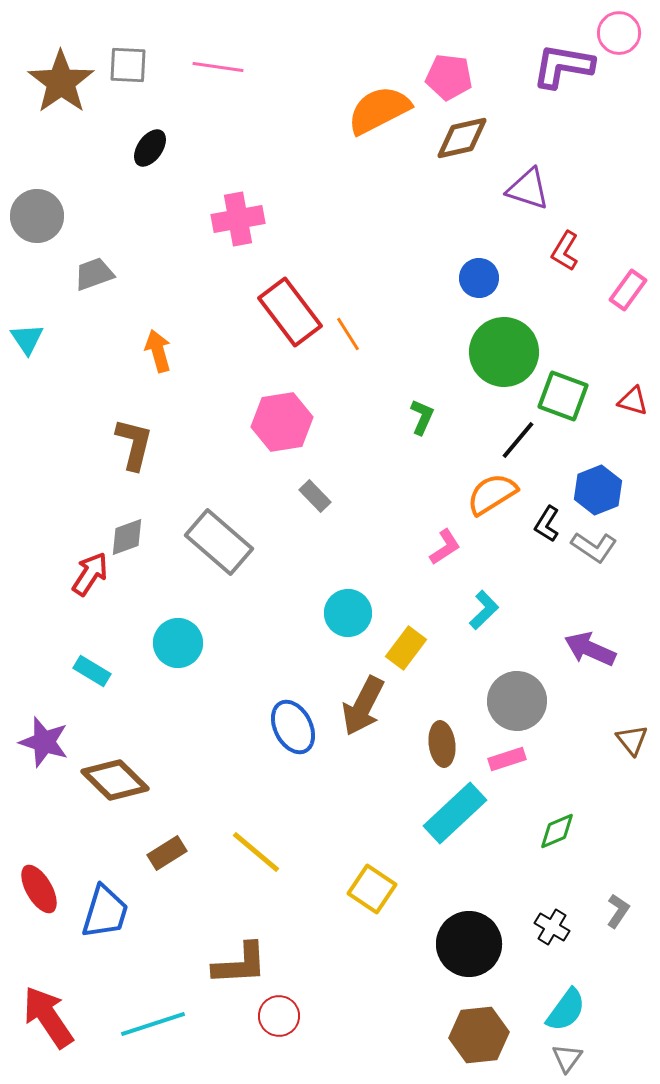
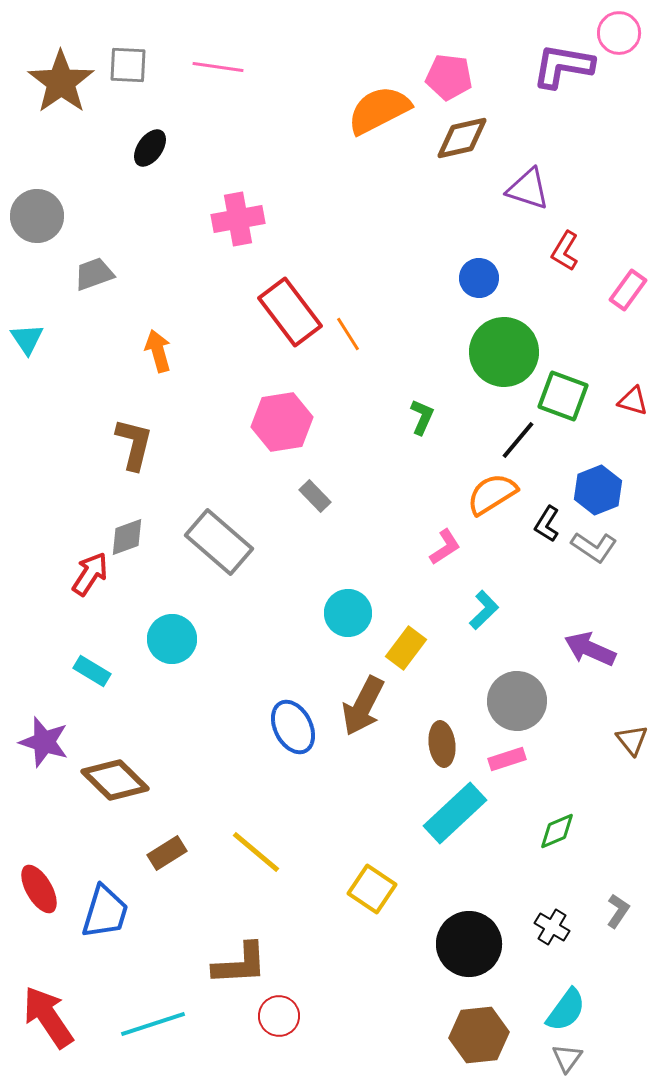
cyan circle at (178, 643): moved 6 px left, 4 px up
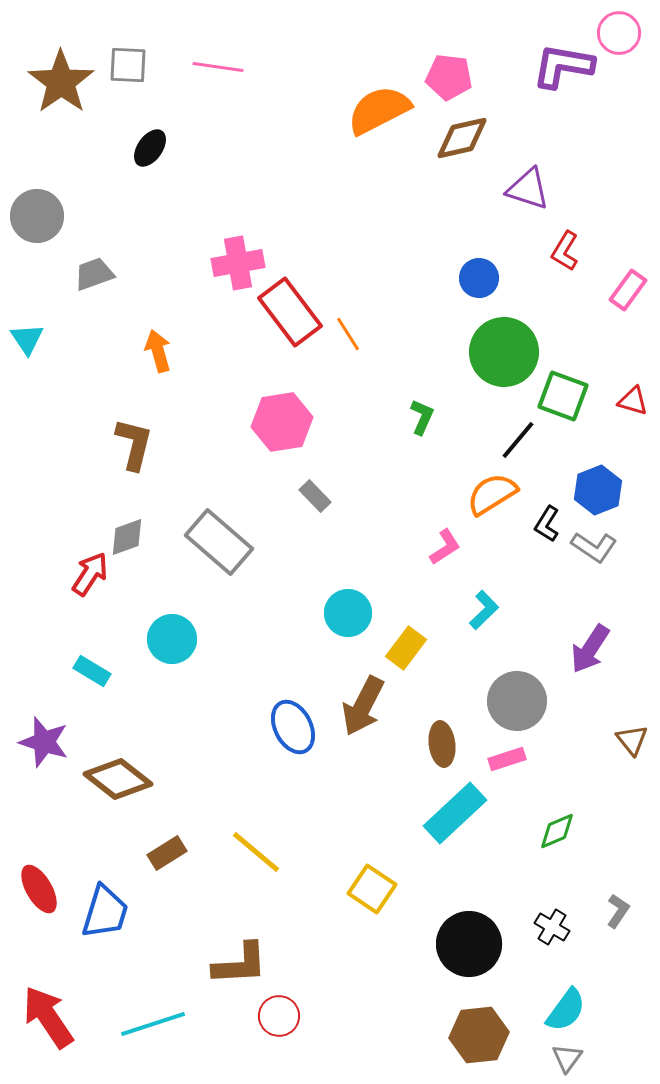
pink cross at (238, 219): moved 44 px down
purple arrow at (590, 649): rotated 81 degrees counterclockwise
brown diamond at (115, 780): moved 3 px right, 1 px up; rotated 6 degrees counterclockwise
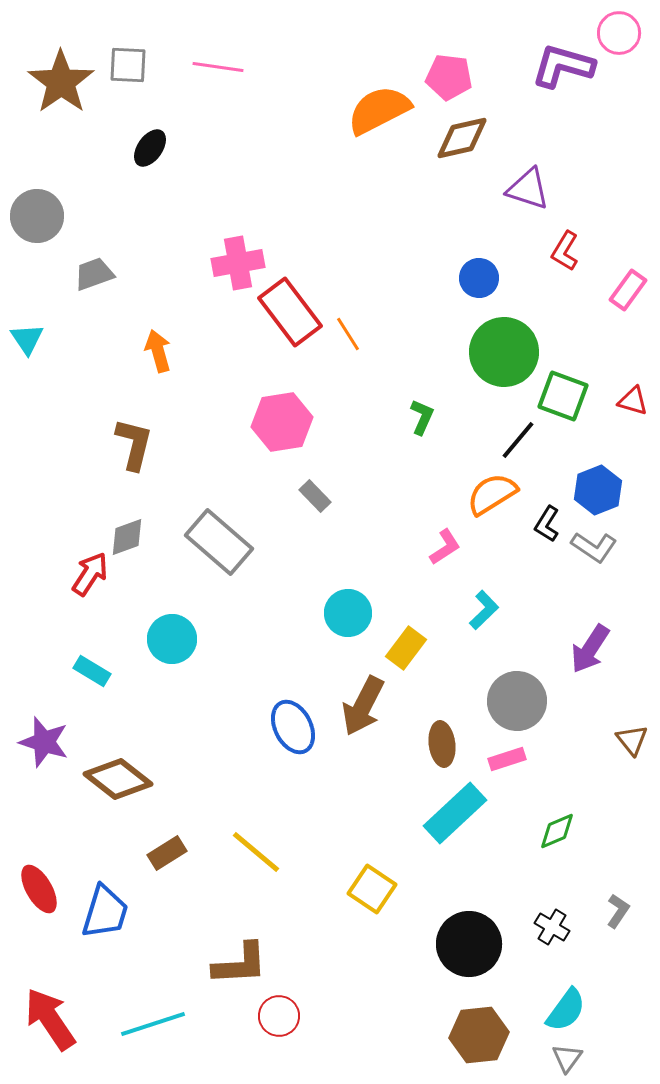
purple L-shape at (563, 66): rotated 6 degrees clockwise
red arrow at (48, 1017): moved 2 px right, 2 px down
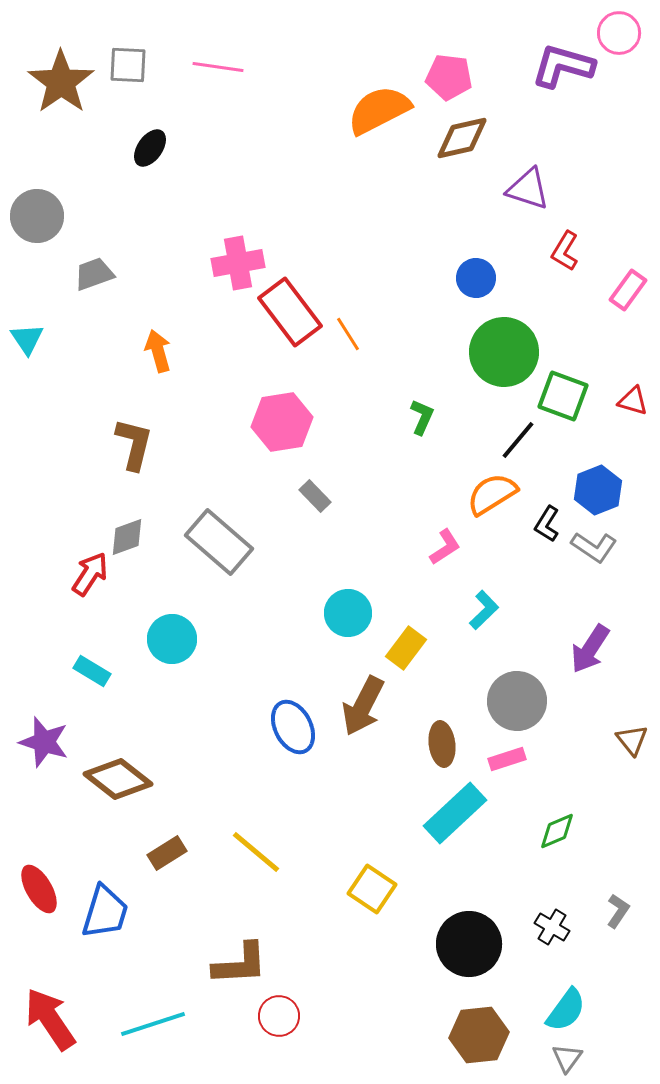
blue circle at (479, 278): moved 3 px left
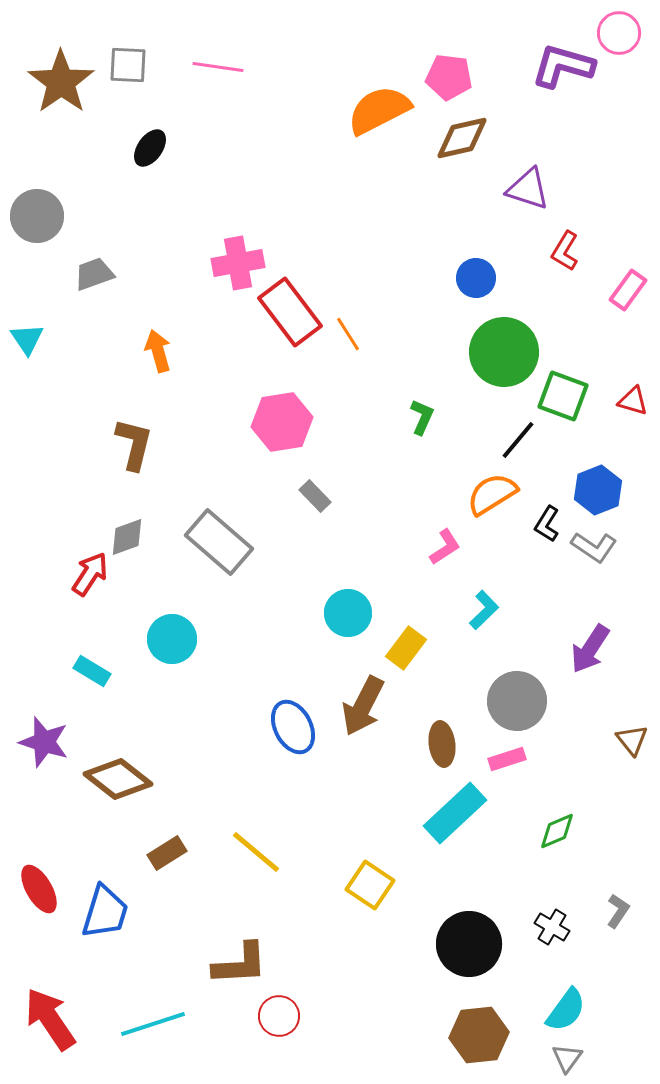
yellow square at (372, 889): moved 2 px left, 4 px up
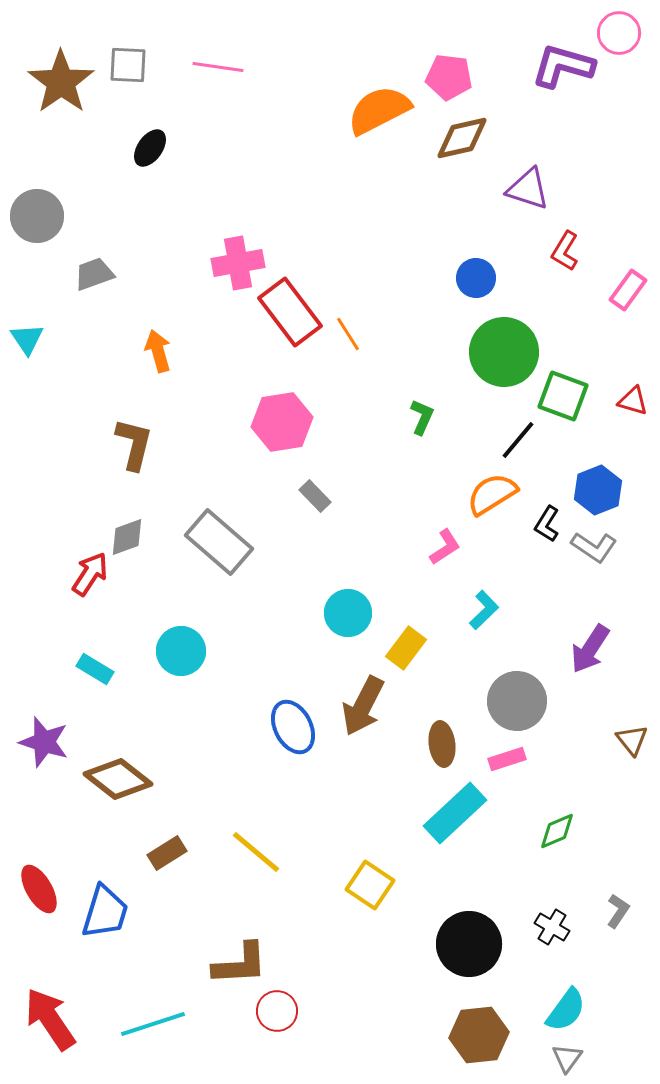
cyan circle at (172, 639): moved 9 px right, 12 px down
cyan rectangle at (92, 671): moved 3 px right, 2 px up
red circle at (279, 1016): moved 2 px left, 5 px up
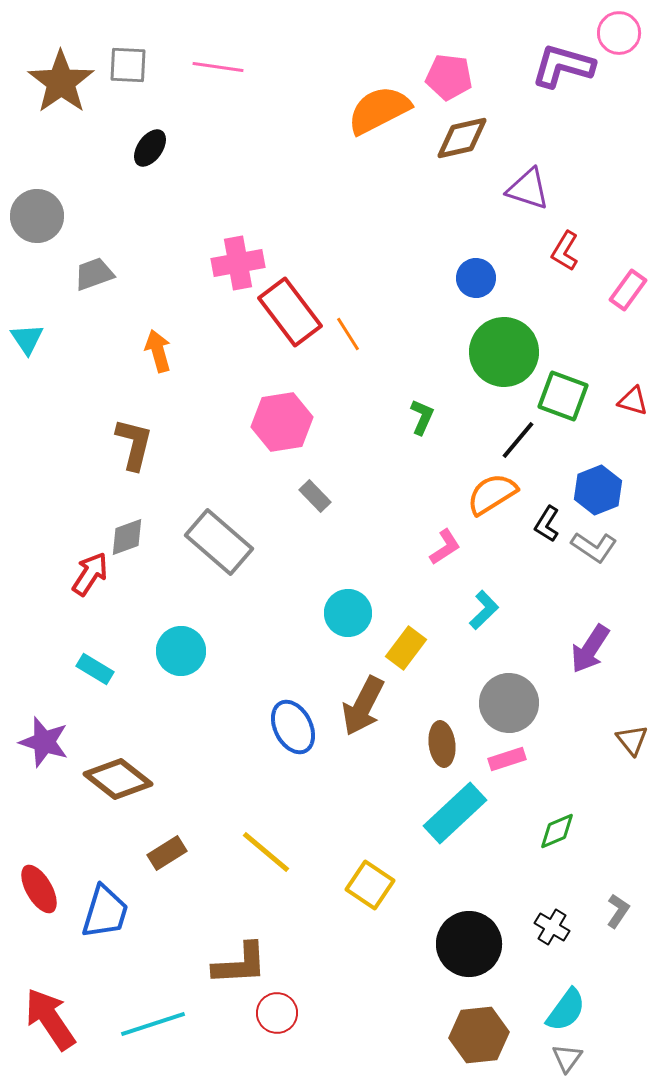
gray circle at (517, 701): moved 8 px left, 2 px down
yellow line at (256, 852): moved 10 px right
red circle at (277, 1011): moved 2 px down
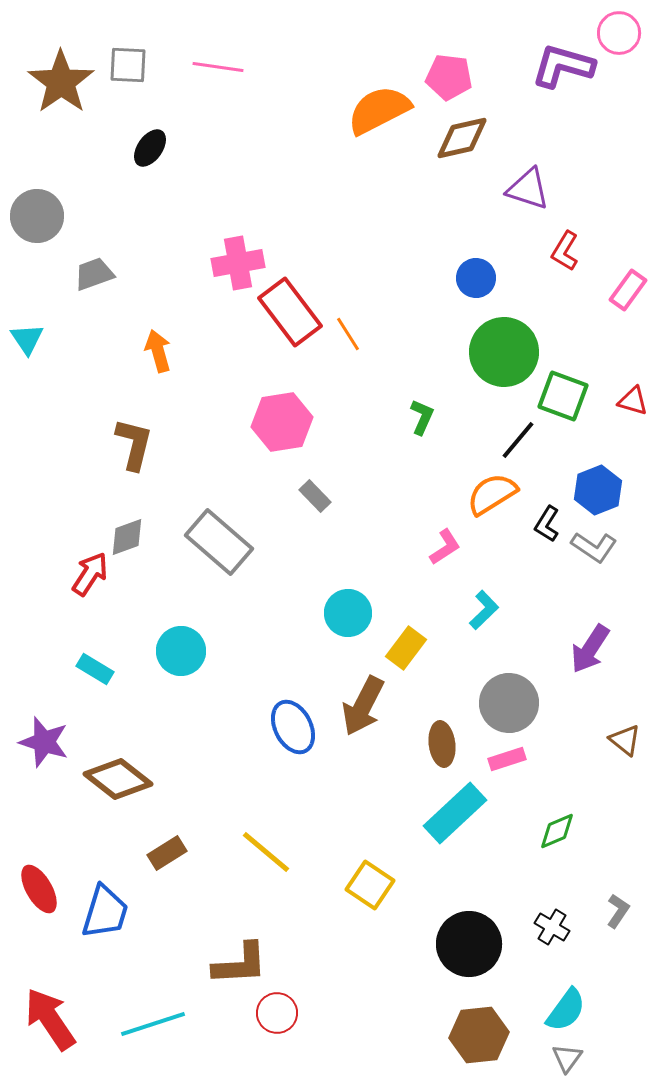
brown triangle at (632, 740): moved 7 px left; rotated 12 degrees counterclockwise
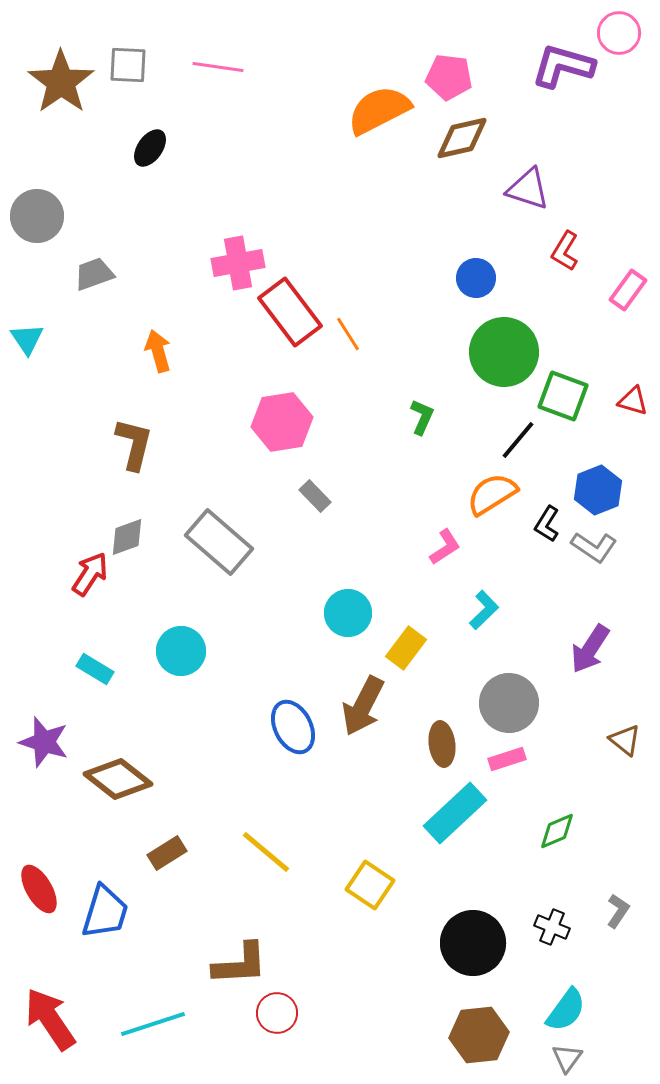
black cross at (552, 927): rotated 8 degrees counterclockwise
black circle at (469, 944): moved 4 px right, 1 px up
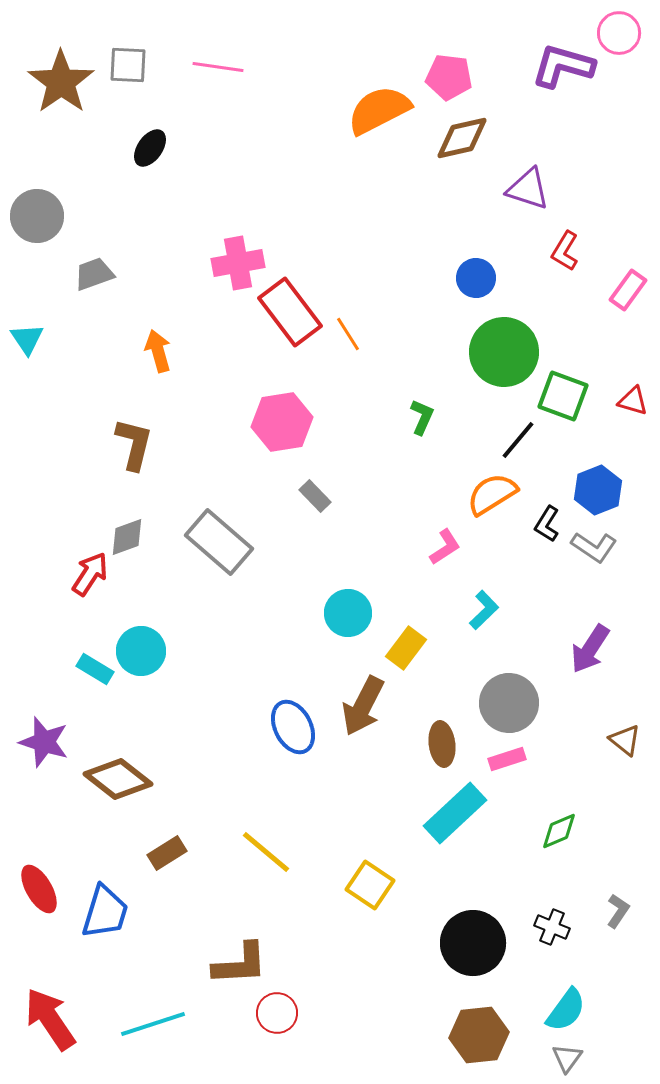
cyan circle at (181, 651): moved 40 px left
green diamond at (557, 831): moved 2 px right
